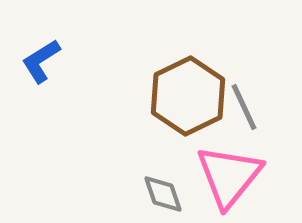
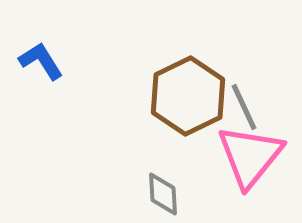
blue L-shape: rotated 90 degrees clockwise
pink triangle: moved 21 px right, 20 px up
gray diamond: rotated 15 degrees clockwise
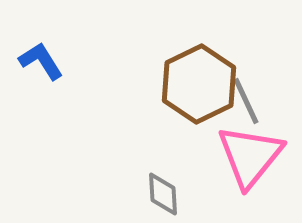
brown hexagon: moved 11 px right, 12 px up
gray line: moved 2 px right, 6 px up
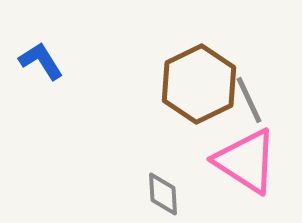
gray line: moved 3 px right, 1 px up
pink triangle: moved 4 px left, 5 px down; rotated 36 degrees counterclockwise
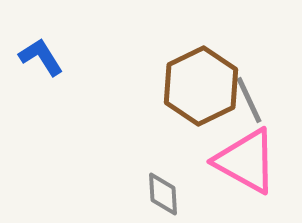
blue L-shape: moved 4 px up
brown hexagon: moved 2 px right, 2 px down
pink triangle: rotated 4 degrees counterclockwise
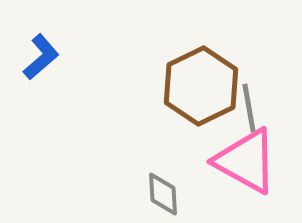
blue L-shape: rotated 81 degrees clockwise
gray line: moved 8 px down; rotated 15 degrees clockwise
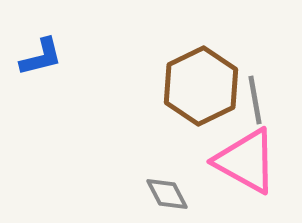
blue L-shape: rotated 27 degrees clockwise
gray line: moved 6 px right, 8 px up
gray diamond: moved 4 px right; rotated 24 degrees counterclockwise
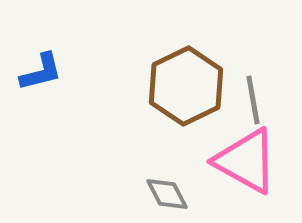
blue L-shape: moved 15 px down
brown hexagon: moved 15 px left
gray line: moved 2 px left
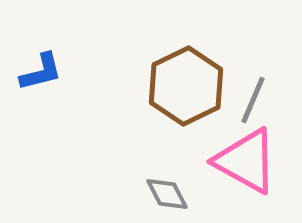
gray line: rotated 33 degrees clockwise
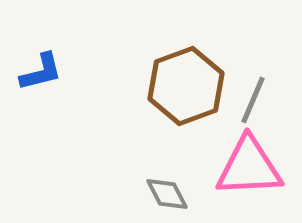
brown hexagon: rotated 6 degrees clockwise
pink triangle: moved 3 px right, 6 px down; rotated 32 degrees counterclockwise
